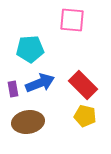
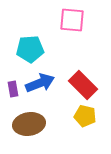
brown ellipse: moved 1 px right, 2 px down
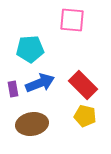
brown ellipse: moved 3 px right
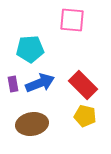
purple rectangle: moved 5 px up
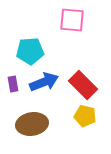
cyan pentagon: moved 2 px down
blue arrow: moved 4 px right, 1 px up
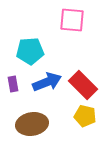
blue arrow: moved 3 px right
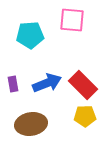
cyan pentagon: moved 16 px up
blue arrow: moved 1 px down
yellow pentagon: rotated 15 degrees counterclockwise
brown ellipse: moved 1 px left
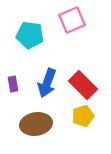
pink square: rotated 28 degrees counterclockwise
cyan pentagon: rotated 12 degrees clockwise
blue arrow: rotated 132 degrees clockwise
yellow pentagon: moved 2 px left; rotated 15 degrees counterclockwise
brown ellipse: moved 5 px right
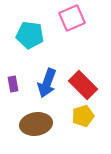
pink square: moved 2 px up
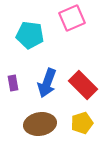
purple rectangle: moved 1 px up
yellow pentagon: moved 1 px left, 7 px down
brown ellipse: moved 4 px right
